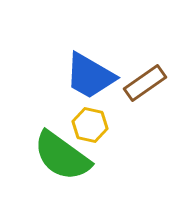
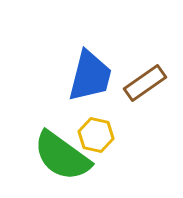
blue trapezoid: rotated 106 degrees counterclockwise
yellow hexagon: moved 6 px right, 10 px down
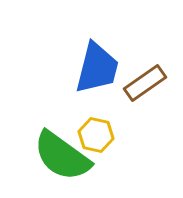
blue trapezoid: moved 7 px right, 8 px up
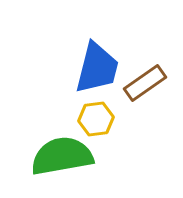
yellow hexagon: moved 16 px up; rotated 20 degrees counterclockwise
green semicircle: rotated 134 degrees clockwise
